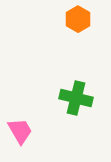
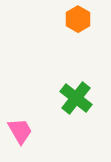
green cross: rotated 24 degrees clockwise
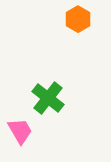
green cross: moved 28 px left
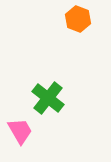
orange hexagon: rotated 10 degrees counterclockwise
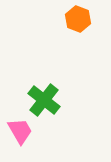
green cross: moved 4 px left, 2 px down
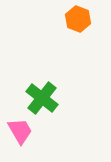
green cross: moved 2 px left, 2 px up
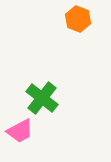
pink trapezoid: rotated 92 degrees clockwise
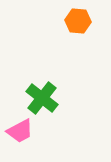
orange hexagon: moved 2 px down; rotated 15 degrees counterclockwise
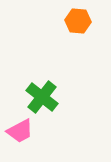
green cross: moved 1 px up
